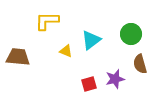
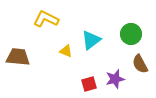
yellow L-shape: moved 1 px left, 2 px up; rotated 25 degrees clockwise
brown semicircle: rotated 12 degrees counterclockwise
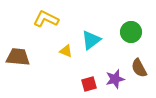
green circle: moved 2 px up
brown semicircle: moved 1 px left, 4 px down
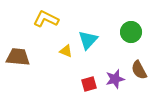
cyan triangle: moved 3 px left; rotated 10 degrees counterclockwise
brown semicircle: moved 2 px down
